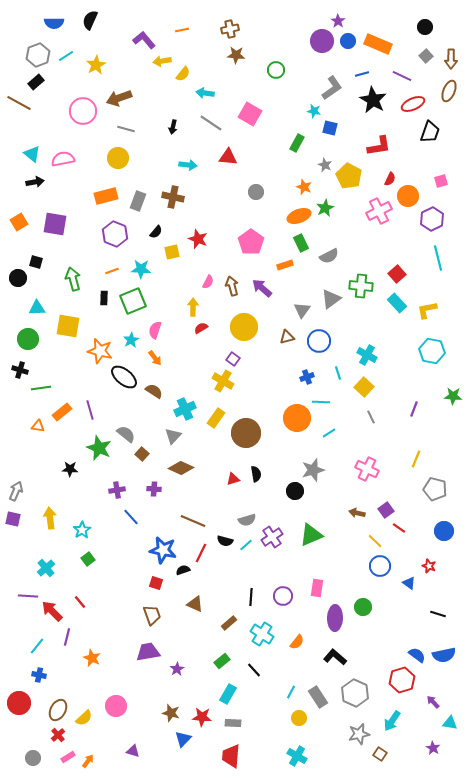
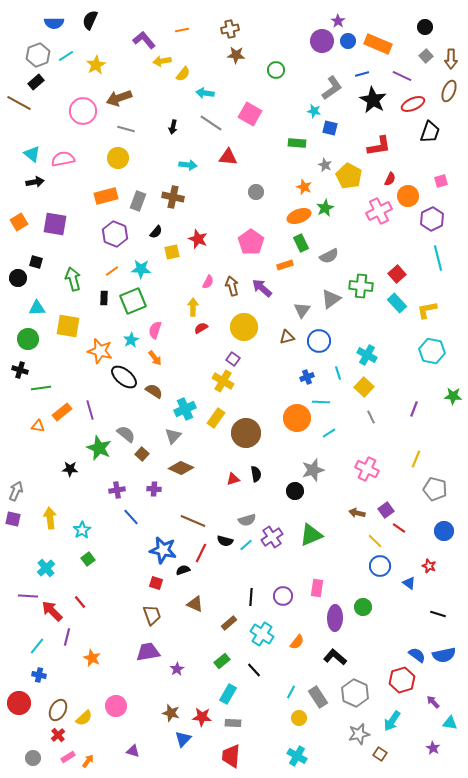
green rectangle at (297, 143): rotated 66 degrees clockwise
orange line at (112, 271): rotated 16 degrees counterclockwise
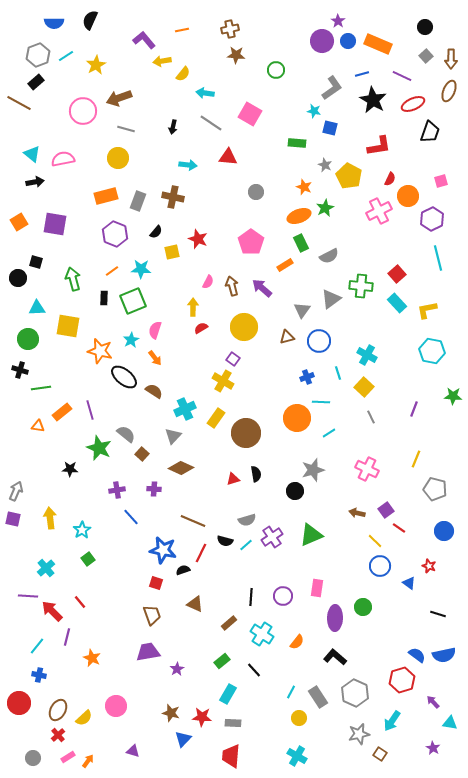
orange rectangle at (285, 265): rotated 14 degrees counterclockwise
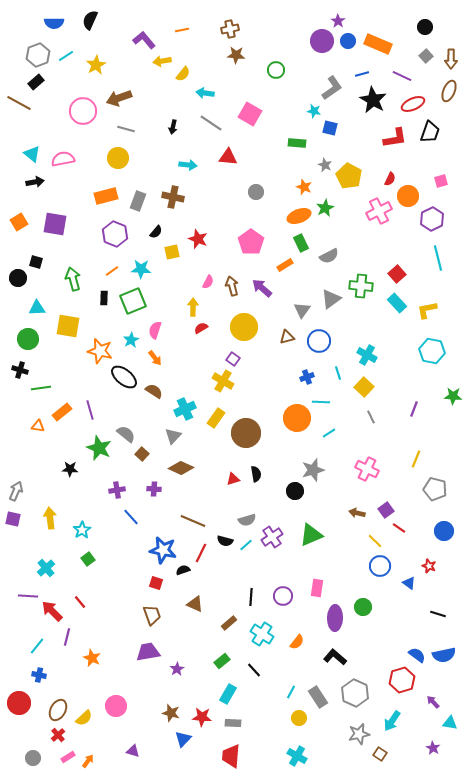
red L-shape at (379, 146): moved 16 px right, 8 px up
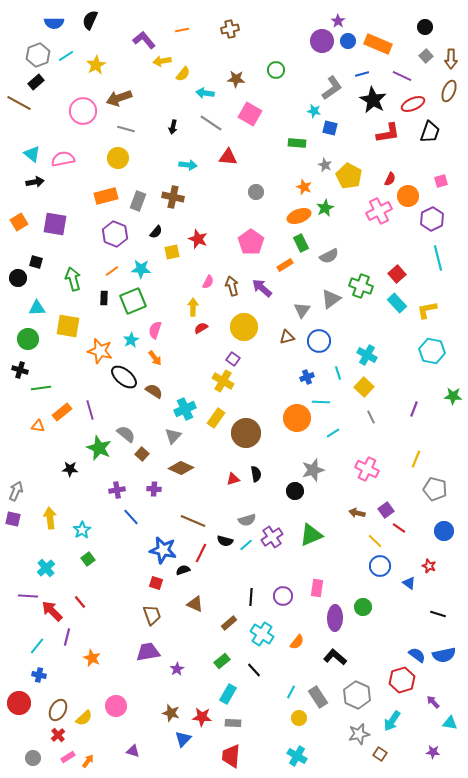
brown star at (236, 55): moved 24 px down
red L-shape at (395, 138): moved 7 px left, 5 px up
green cross at (361, 286): rotated 15 degrees clockwise
cyan line at (329, 433): moved 4 px right
gray hexagon at (355, 693): moved 2 px right, 2 px down
purple star at (433, 748): moved 4 px down; rotated 24 degrees counterclockwise
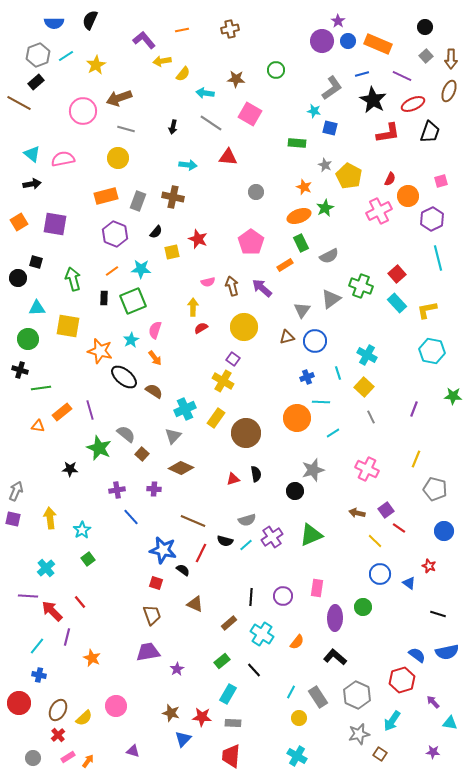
black arrow at (35, 182): moved 3 px left, 2 px down
pink semicircle at (208, 282): rotated 48 degrees clockwise
blue circle at (319, 341): moved 4 px left
blue circle at (380, 566): moved 8 px down
black semicircle at (183, 570): rotated 56 degrees clockwise
blue semicircle at (444, 655): moved 3 px right, 3 px up
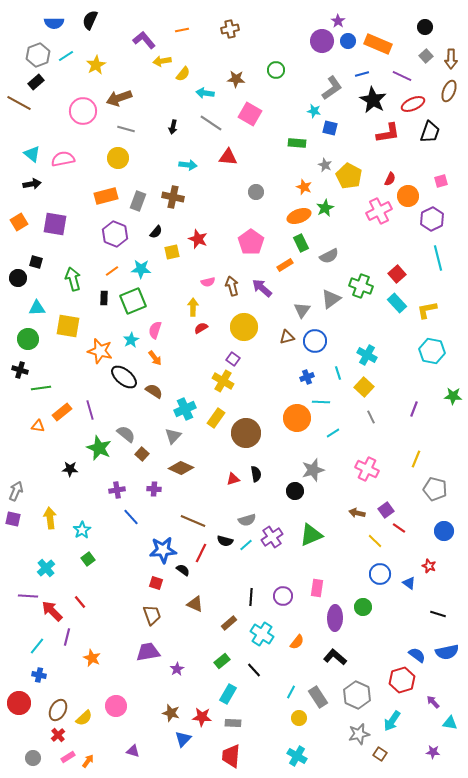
blue star at (163, 550): rotated 16 degrees counterclockwise
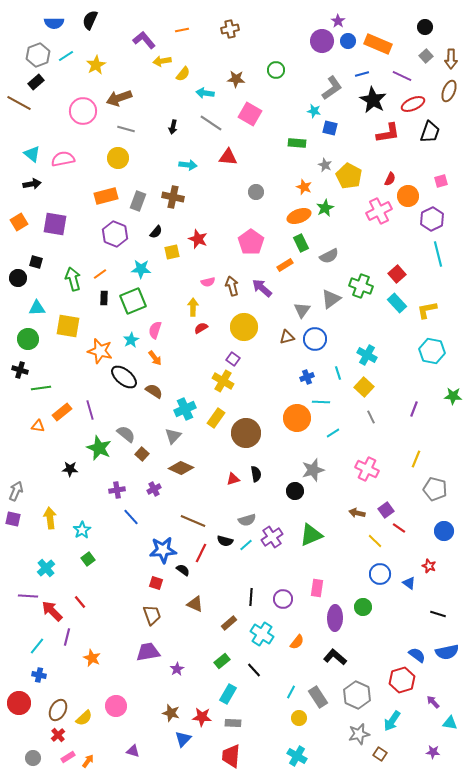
cyan line at (438, 258): moved 4 px up
orange line at (112, 271): moved 12 px left, 3 px down
blue circle at (315, 341): moved 2 px up
purple cross at (154, 489): rotated 32 degrees counterclockwise
purple circle at (283, 596): moved 3 px down
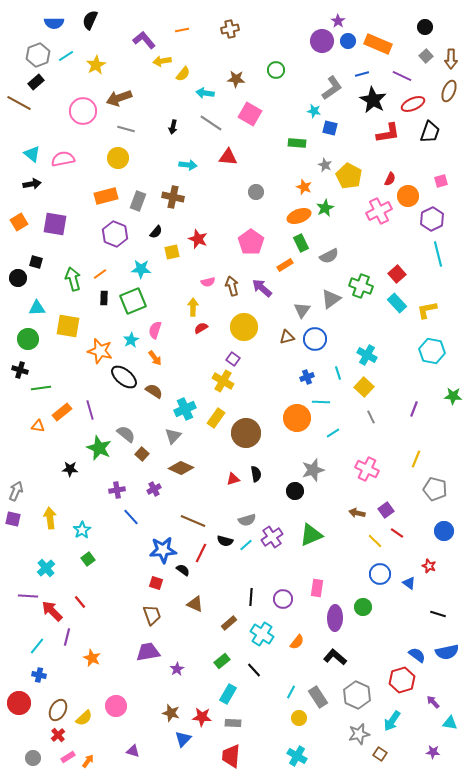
red line at (399, 528): moved 2 px left, 5 px down
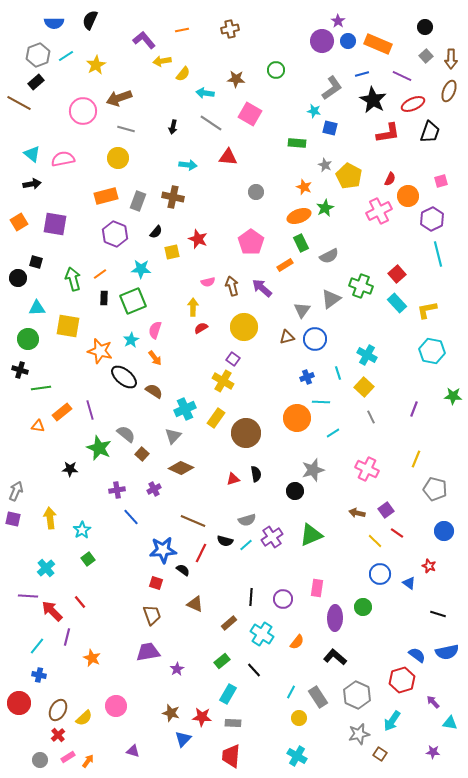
gray circle at (33, 758): moved 7 px right, 2 px down
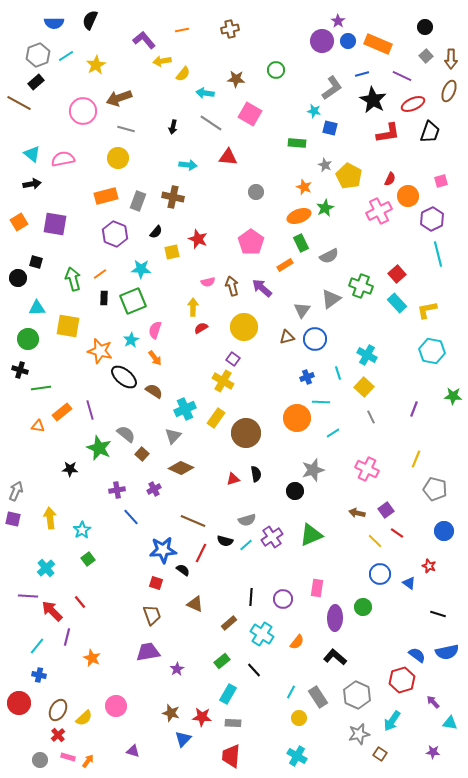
pink rectangle at (68, 757): rotated 48 degrees clockwise
